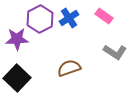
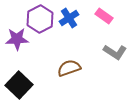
black square: moved 2 px right, 7 px down
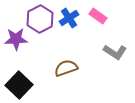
pink rectangle: moved 6 px left
purple star: moved 1 px left
brown semicircle: moved 3 px left
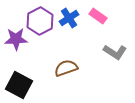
purple hexagon: moved 2 px down
black square: rotated 16 degrees counterclockwise
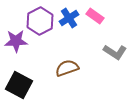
pink rectangle: moved 3 px left
purple star: moved 2 px down
brown semicircle: moved 1 px right
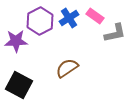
gray L-shape: moved 19 px up; rotated 45 degrees counterclockwise
brown semicircle: rotated 15 degrees counterclockwise
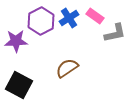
purple hexagon: moved 1 px right
